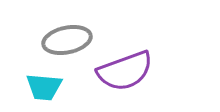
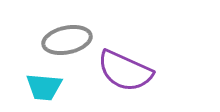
purple semicircle: rotated 44 degrees clockwise
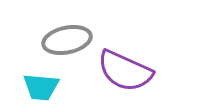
cyan trapezoid: moved 3 px left
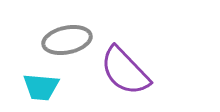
purple semicircle: rotated 22 degrees clockwise
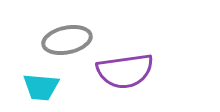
purple semicircle: rotated 54 degrees counterclockwise
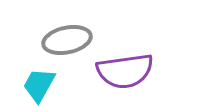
cyan trapezoid: moved 2 px left, 2 px up; rotated 114 degrees clockwise
